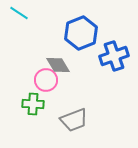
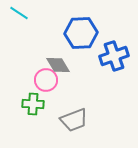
blue hexagon: rotated 20 degrees clockwise
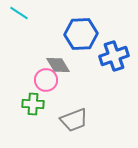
blue hexagon: moved 1 px down
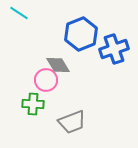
blue hexagon: rotated 20 degrees counterclockwise
blue cross: moved 7 px up
gray trapezoid: moved 2 px left, 2 px down
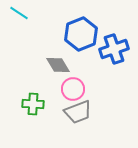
pink circle: moved 27 px right, 9 px down
gray trapezoid: moved 6 px right, 10 px up
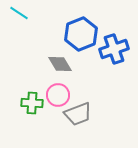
gray diamond: moved 2 px right, 1 px up
pink circle: moved 15 px left, 6 px down
green cross: moved 1 px left, 1 px up
gray trapezoid: moved 2 px down
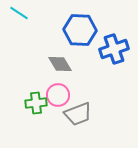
blue hexagon: moved 1 px left, 4 px up; rotated 24 degrees clockwise
green cross: moved 4 px right; rotated 10 degrees counterclockwise
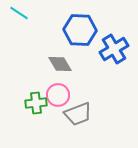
blue cross: rotated 12 degrees counterclockwise
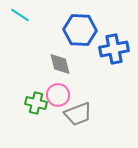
cyan line: moved 1 px right, 2 px down
blue cross: rotated 20 degrees clockwise
gray diamond: rotated 15 degrees clockwise
green cross: rotated 20 degrees clockwise
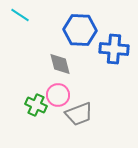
blue cross: rotated 16 degrees clockwise
green cross: moved 2 px down; rotated 10 degrees clockwise
gray trapezoid: moved 1 px right
